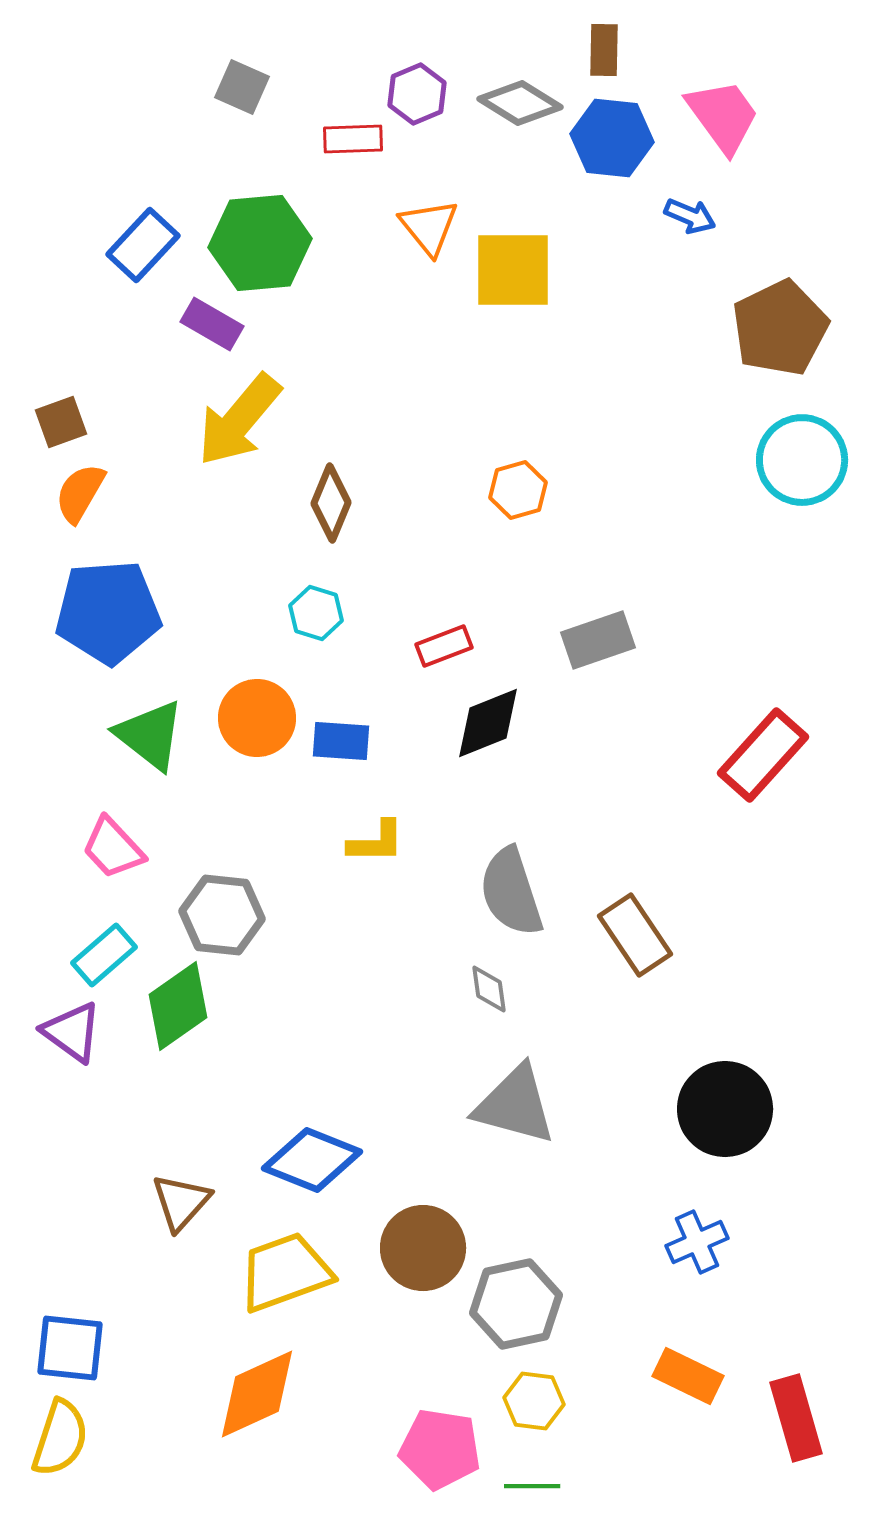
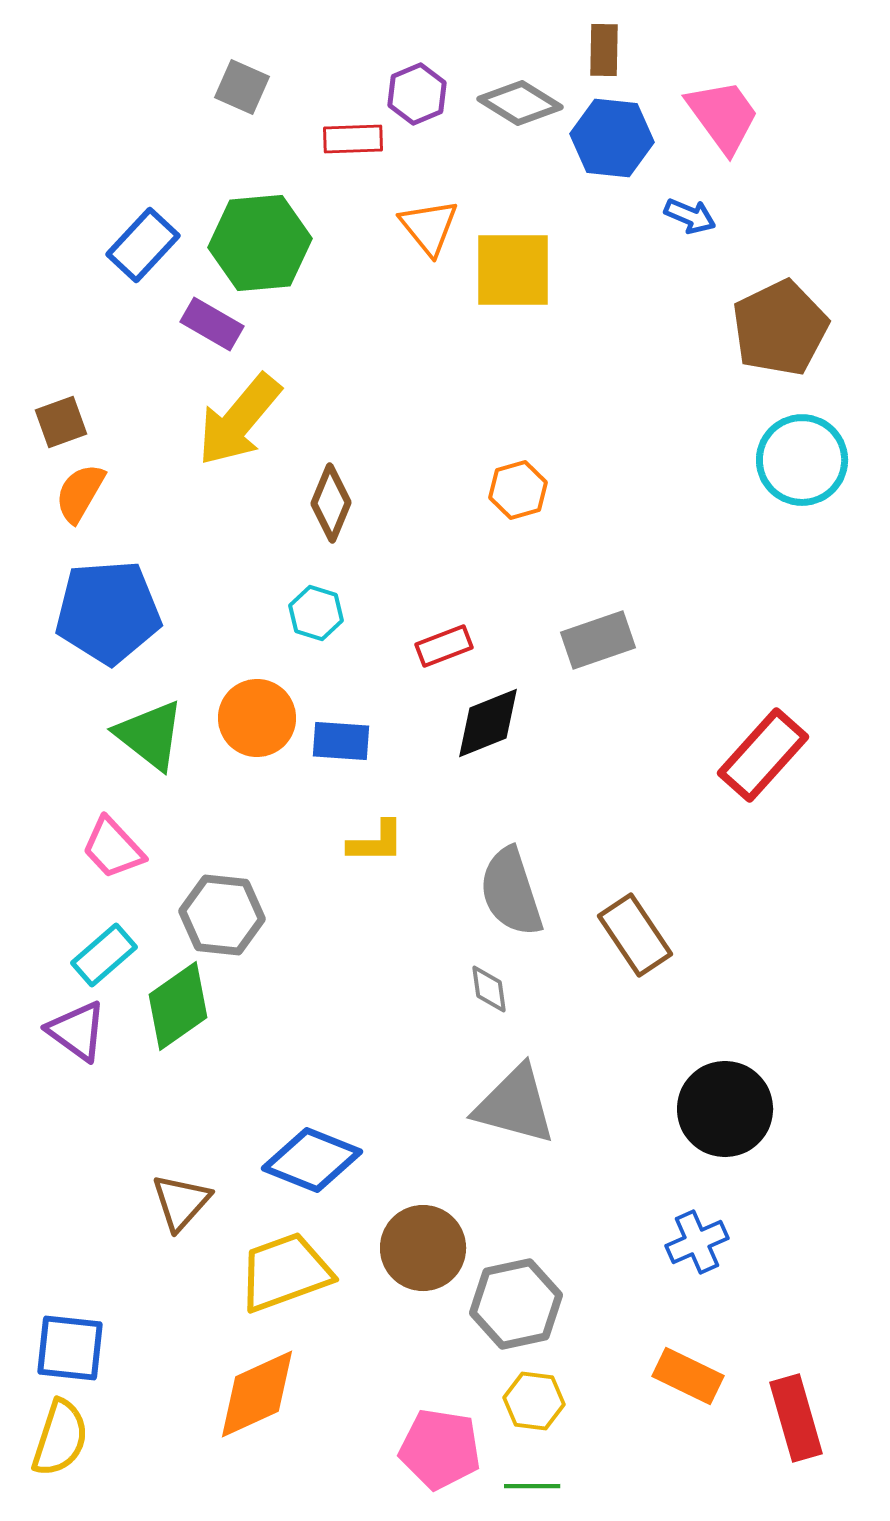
purple triangle at (72, 1032): moved 5 px right, 1 px up
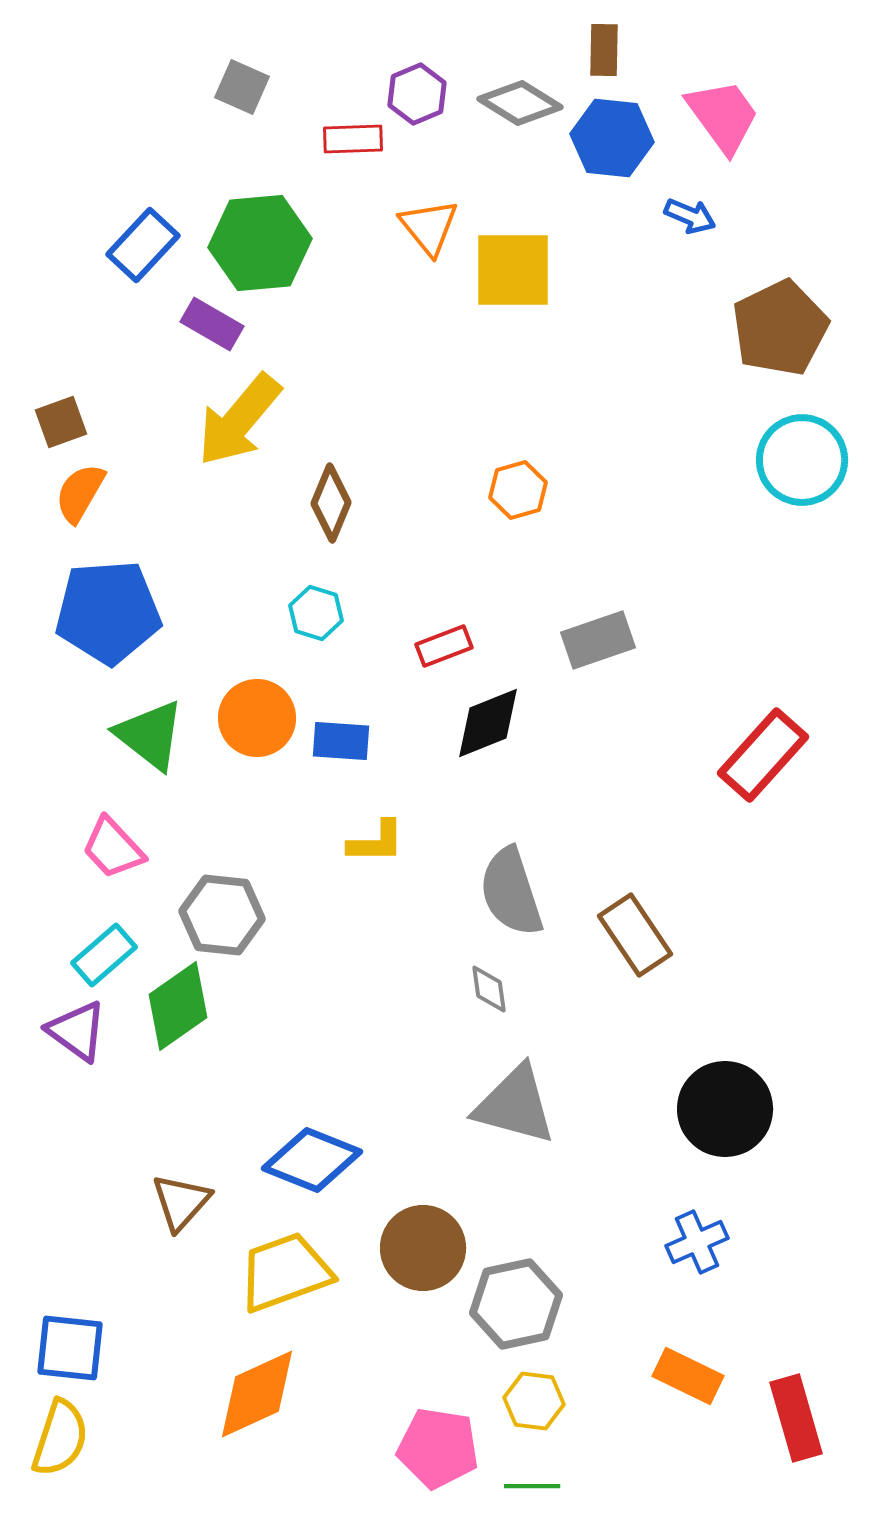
pink pentagon at (440, 1449): moved 2 px left, 1 px up
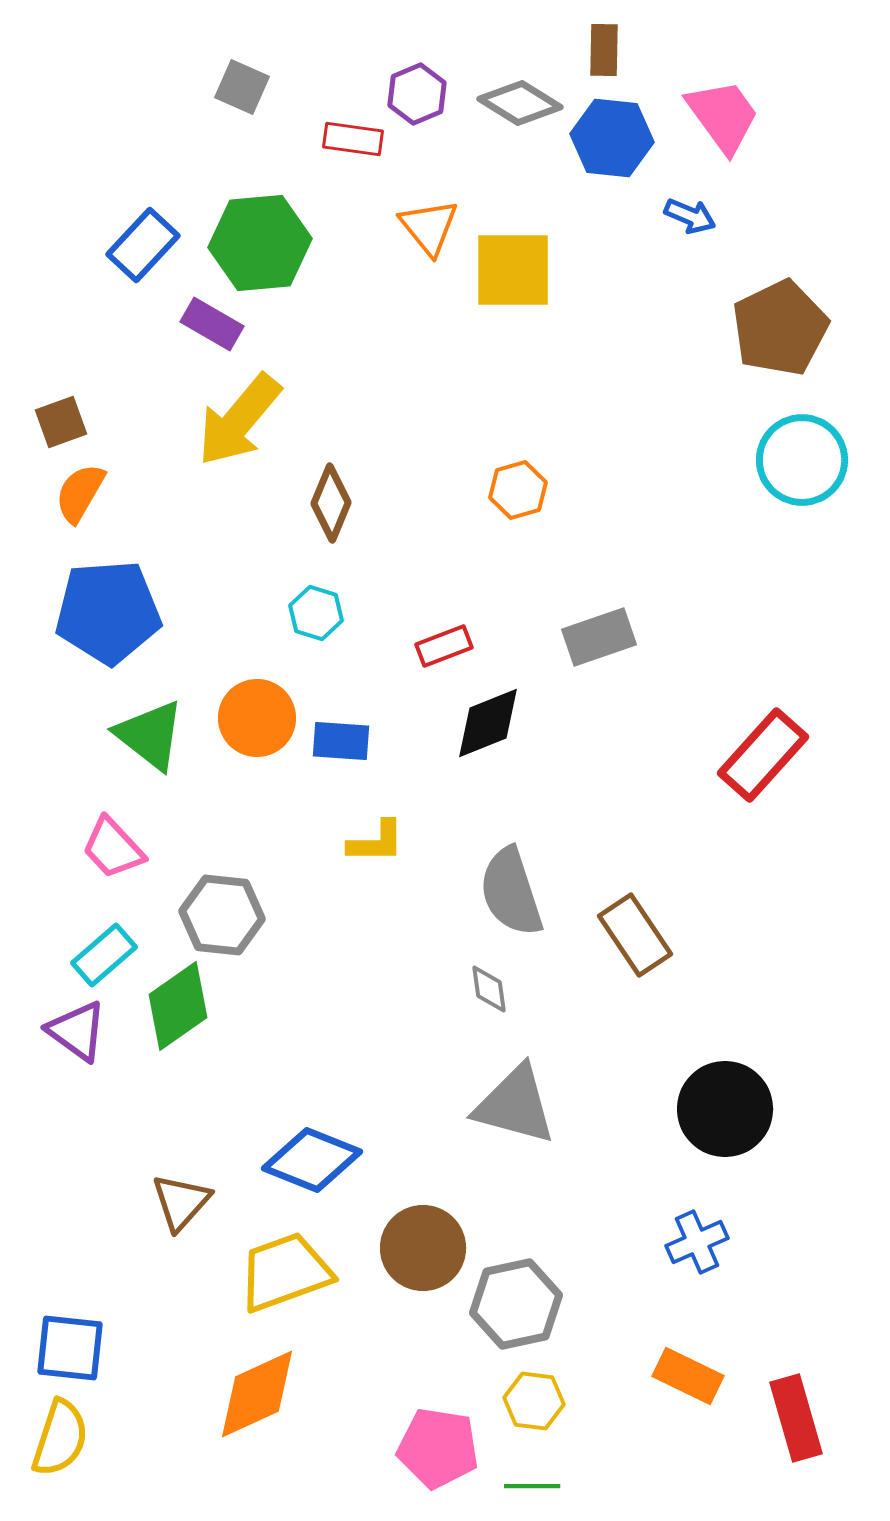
red rectangle at (353, 139): rotated 10 degrees clockwise
gray rectangle at (598, 640): moved 1 px right, 3 px up
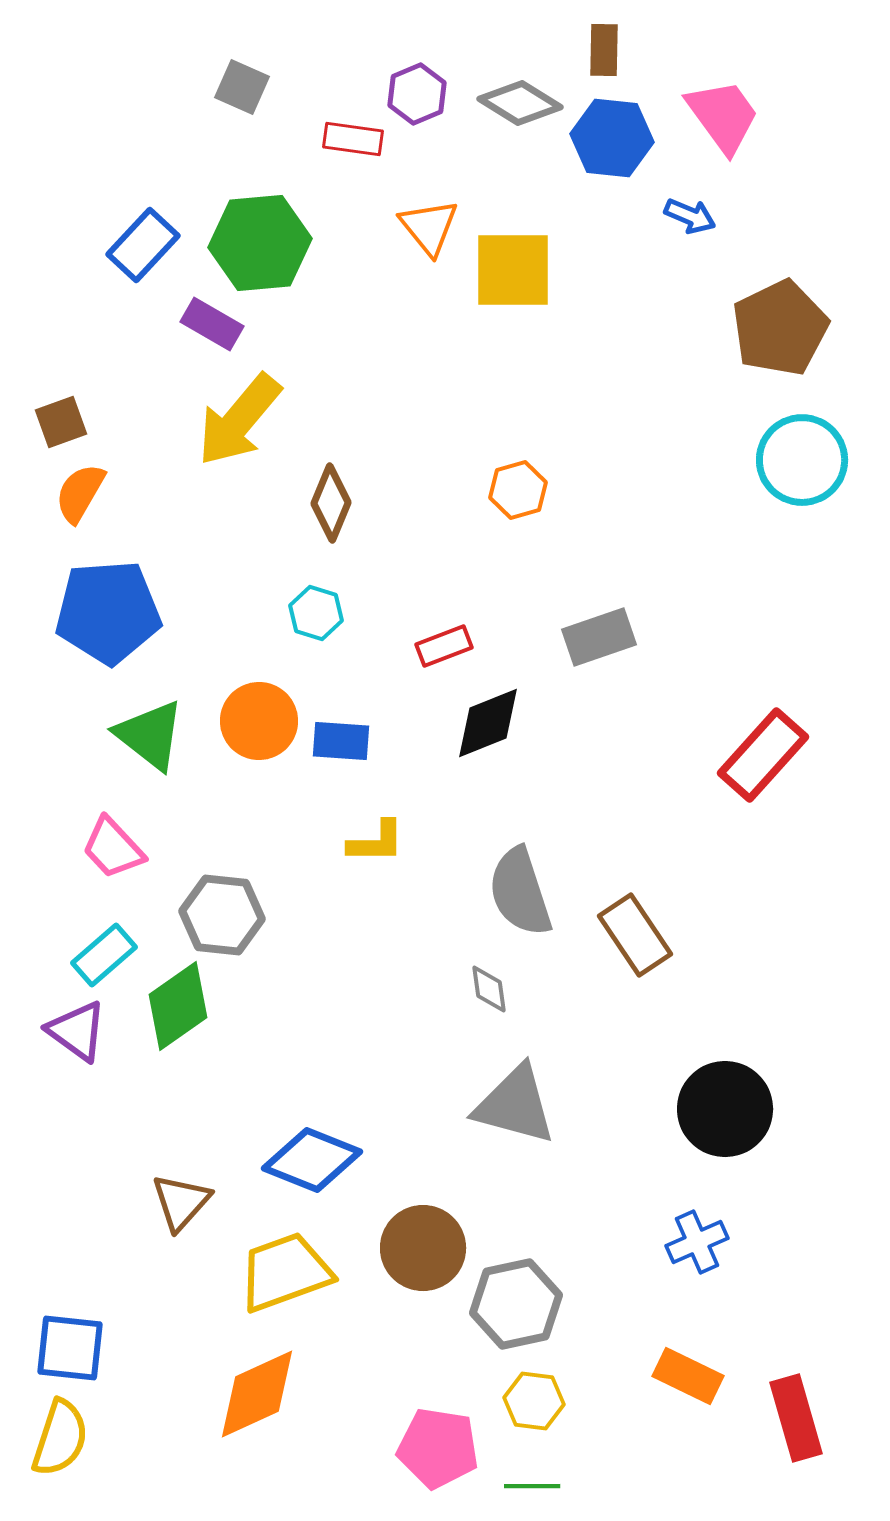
orange circle at (257, 718): moved 2 px right, 3 px down
gray semicircle at (511, 892): moved 9 px right
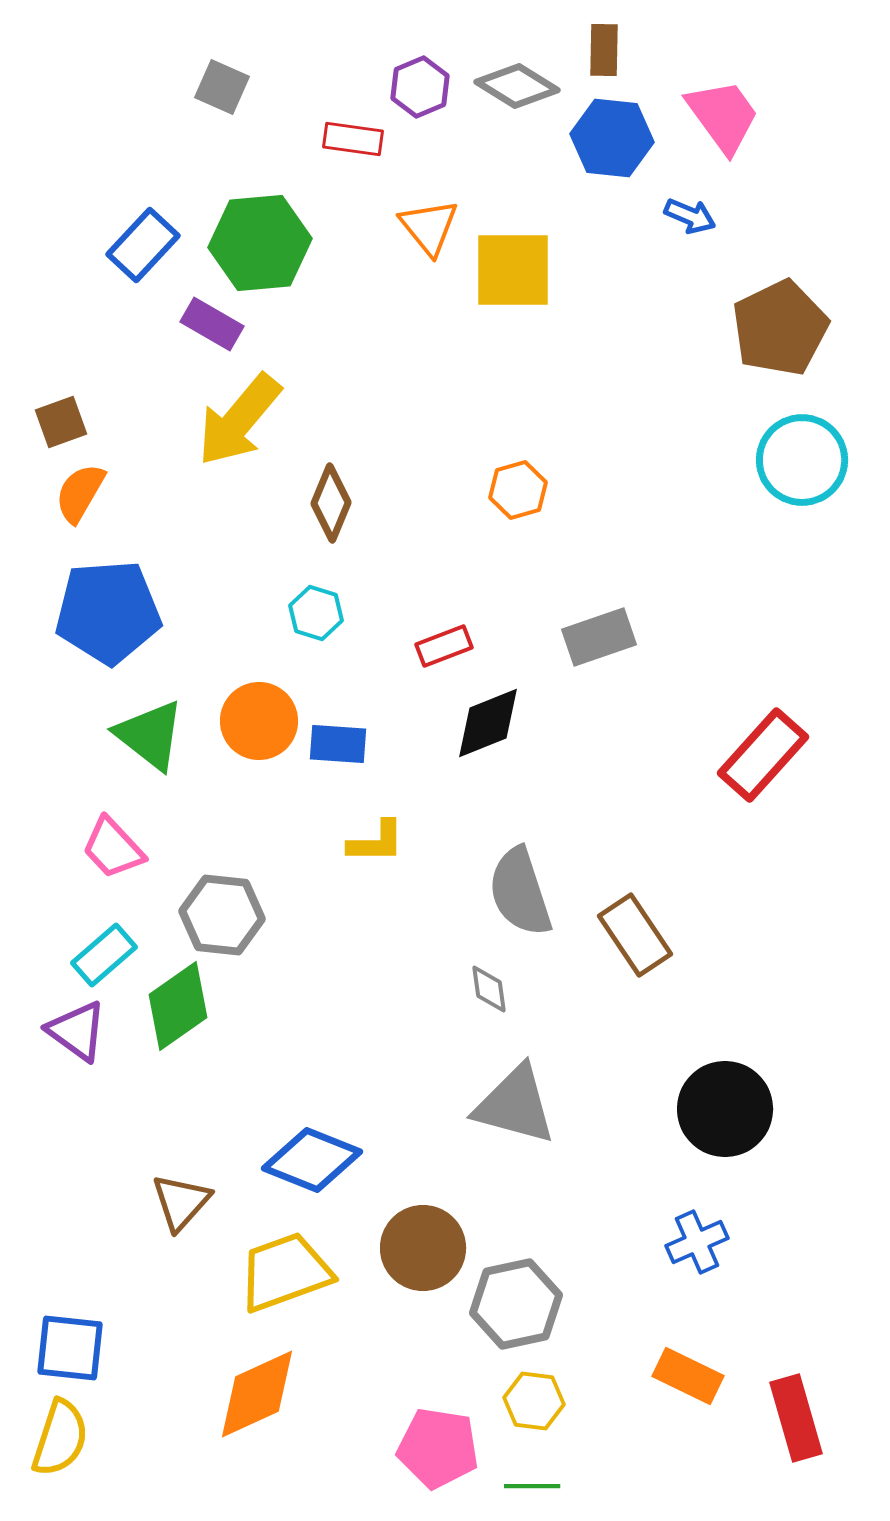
gray square at (242, 87): moved 20 px left
purple hexagon at (417, 94): moved 3 px right, 7 px up
gray diamond at (520, 103): moved 3 px left, 17 px up
blue rectangle at (341, 741): moved 3 px left, 3 px down
